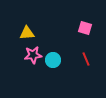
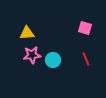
pink star: moved 1 px left
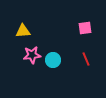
pink square: rotated 24 degrees counterclockwise
yellow triangle: moved 4 px left, 2 px up
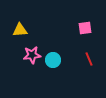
yellow triangle: moved 3 px left, 1 px up
red line: moved 3 px right
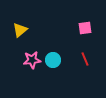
yellow triangle: rotated 35 degrees counterclockwise
pink star: moved 5 px down
red line: moved 4 px left
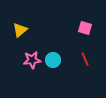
pink square: rotated 24 degrees clockwise
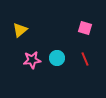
cyan circle: moved 4 px right, 2 px up
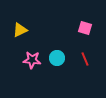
yellow triangle: rotated 14 degrees clockwise
pink star: rotated 12 degrees clockwise
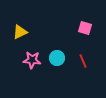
yellow triangle: moved 2 px down
red line: moved 2 px left, 2 px down
